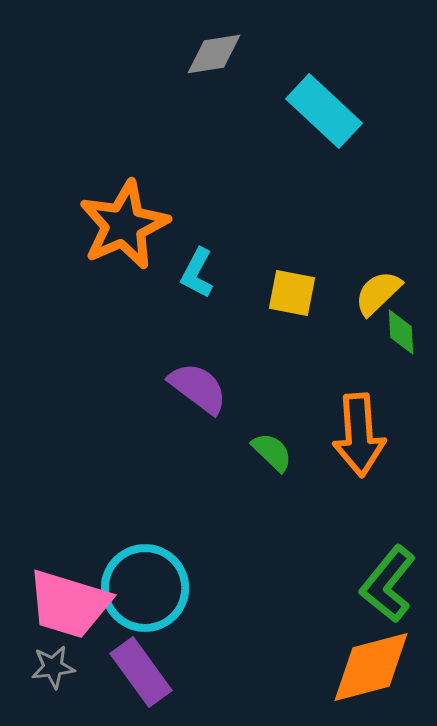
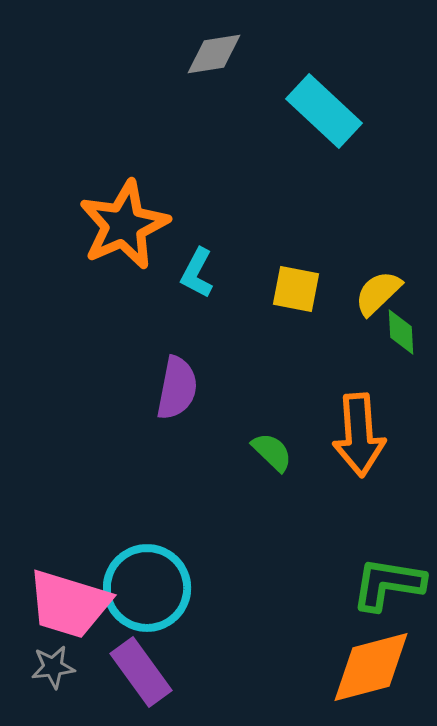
yellow square: moved 4 px right, 4 px up
purple semicircle: moved 21 px left; rotated 64 degrees clockwise
green L-shape: rotated 60 degrees clockwise
cyan circle: moved 2 px right
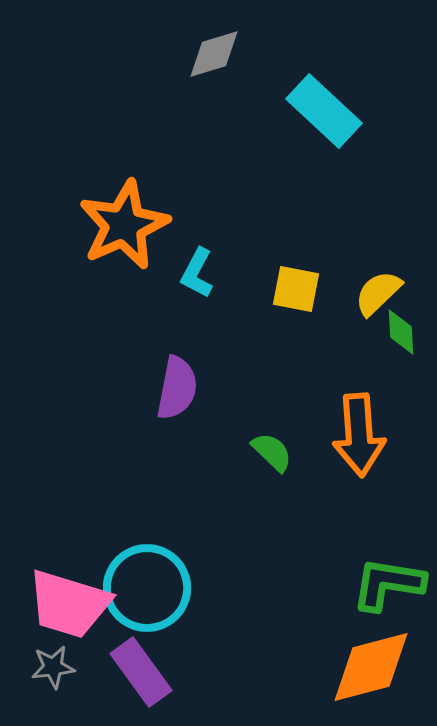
gray diamond: rotated 8 degrees counterclockwise
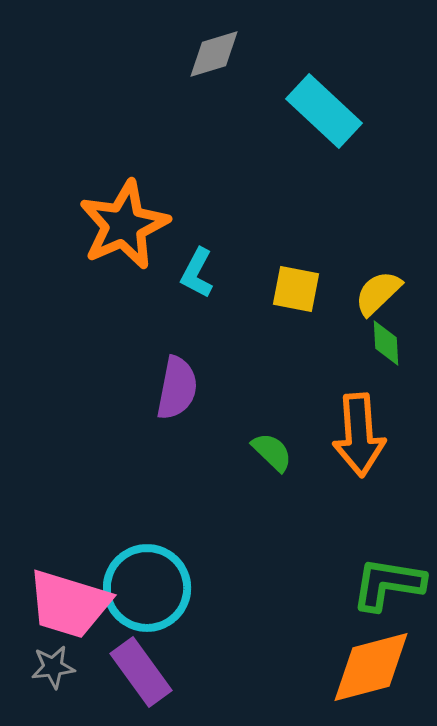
green diamond: moved 15 px left, 11 px down
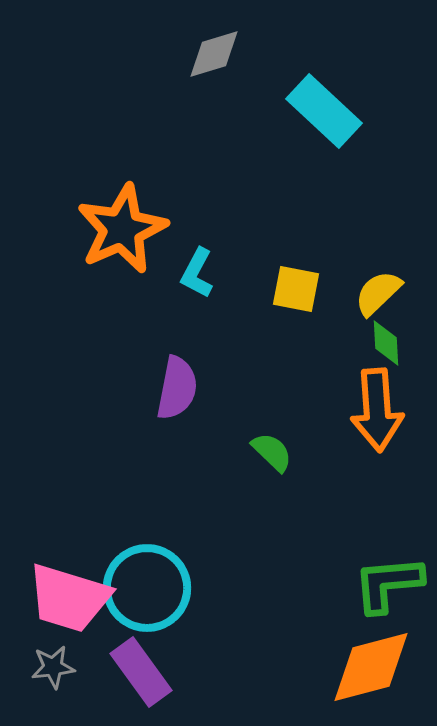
orange star: moved 2 px left, 4 px down
orange arrow: moved 18 px right, 25 px up
green L-shape: rotated 14 degrees counterclockwise
pink trapezoid: moved 6 px up
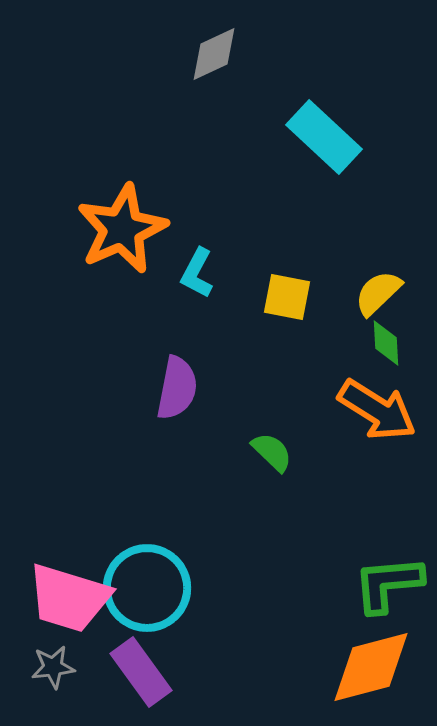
gray diamond: rotated 8 degrees counterclockwise
cyan rectangle: moved 26 px down
yellow square: moved 9 px left, 8 px down
orange arrow: rotated 54 degrees counterclockwise
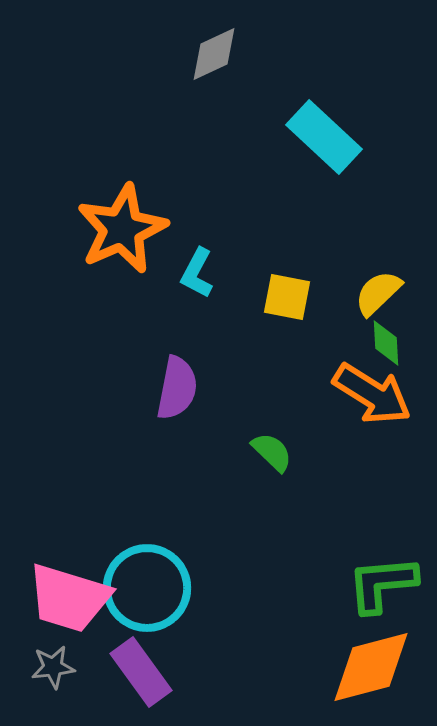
orange arrow: moved 5 px left, 16 px up
green L-shape: moved 6 px left
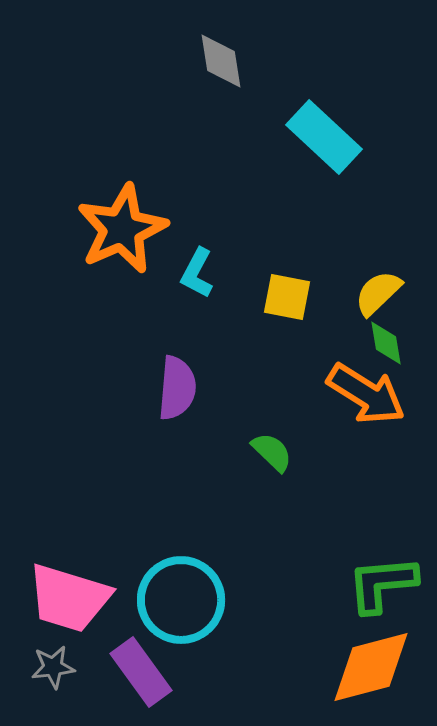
gray diamond: moved 7 px right, 7 px down; rotated 74 degrees counterclockwise
green diamond: rotated 6 degrees counterclockwise
purple semicircle: rotated 6 degrees counterclockwise
orange arrow: moved 6 px left
cyan circle: moved 34 px right, 12 px down
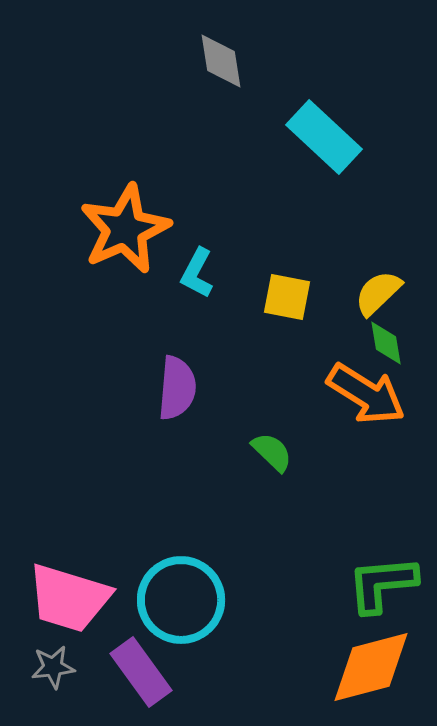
orange star: moved 3 px right
